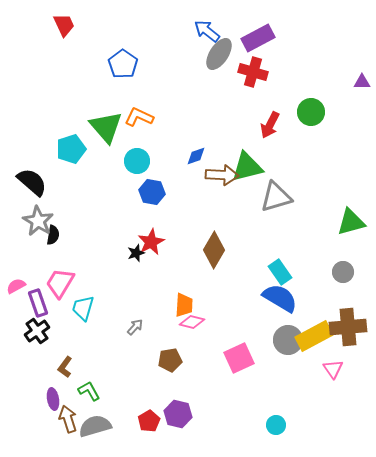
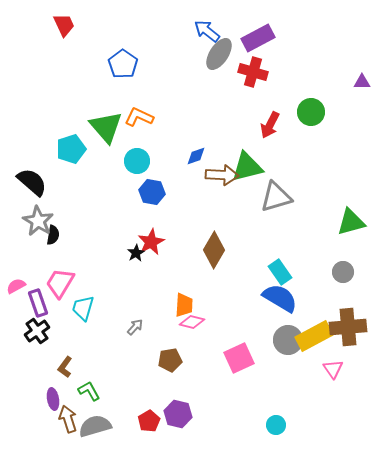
black star at (136, 253): rotated 12 degrees counterclockwise
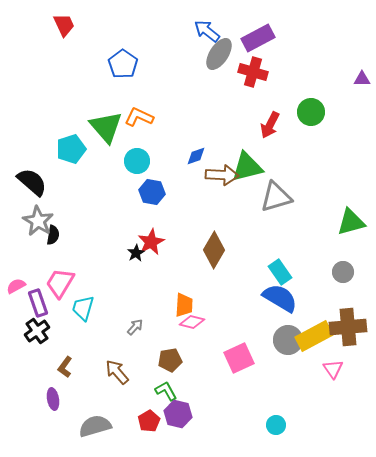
purple triangle at (362, 82): moved 3 px up
green L-shape at (89, 391): moved 77 px right
brown arrow at (68, 419): moved 49 px right, 47 px up; rotated 24 degrees counterclockwise
